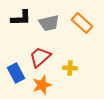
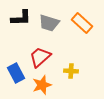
gray trapezoid: rotated 30 degrees clockwise
yellow cross: moved 1 px right, 3 px down
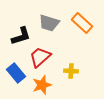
black L-shape: moved 18 px down; rotated 15 degrees counterclockwise
blue rectangle: rotated 12 degrees counterclockwise
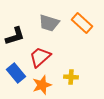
black L-shape: moved 6 px left
yellow cross: moved 6 px down
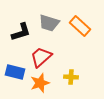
orange rectangle: moved 2 px left, 3 px down
black L-shape: moved 6 px right, 4 px up
red trapezoid: moved 1 px right
blue rectangle: moved 1 px left, 1 px up; rotated 36 degrees counterclockwise
orange star: moved 2 px left, 2 px up
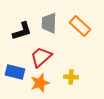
gray trapezoid: rotated 75 degrees clockwise
black L-shape: moved 1 px right, 1 px up
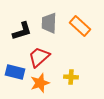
red trapezoid: moved 2 px left
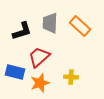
gray trapezoid: moved 1 px right
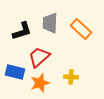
orange rectangle: moved 1 px right, 3 px down
